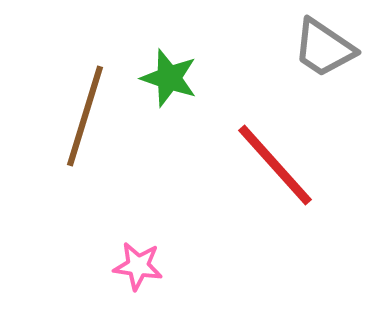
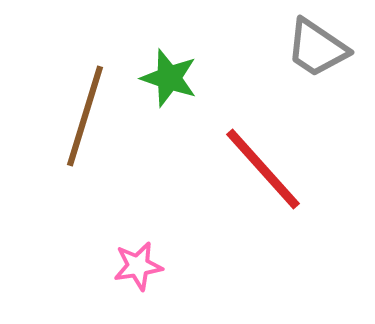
gray trapezoid: moved 7 px left
red line: moved 12 px left, 4 px down
pink star: rotated 18 degrees counterclockwise
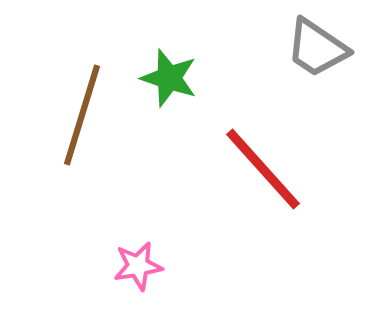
brown line: moved 3 px left, 1 px up
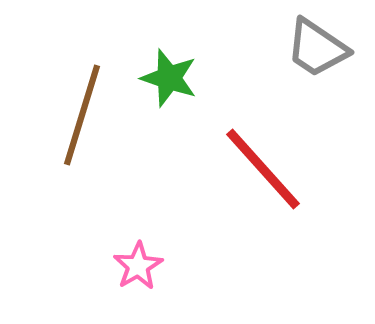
pink star: rotated 21 degrees counterclockwise
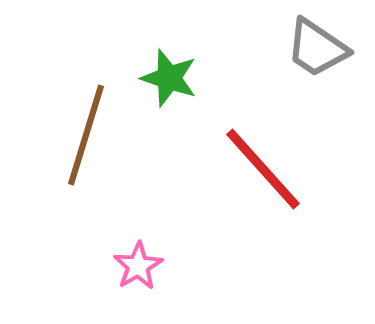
brown line: moved 4 px right, 20 px down
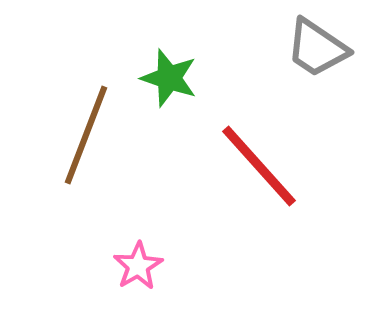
brown line: rotated 4 degrees clockwise
red line: moved 4 px left, 3 px up
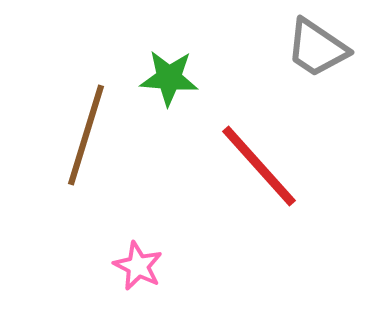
green star: rotated 14 degrees counterclockwise
brown line: rotated 4 degrees counterclockwise
pink star: rotated 15 degrees counterclockwise
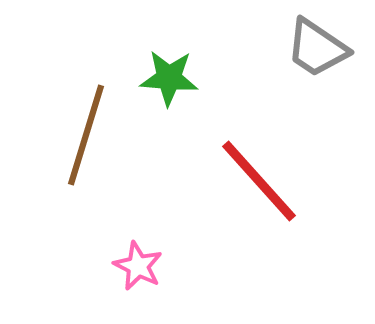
red line: moved 15 px down
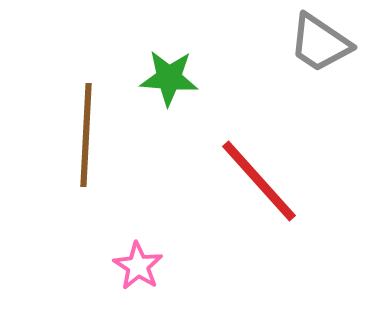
gray trapezoid: moved 3 px right, 5 px up
brown line: rotated 14 degrees counterclockwise
pink star: rotated 6 degrees clockwise
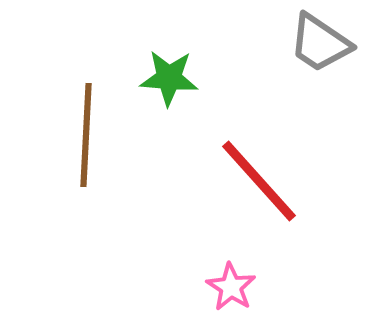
pink star: moved 93 px right, 21 px down
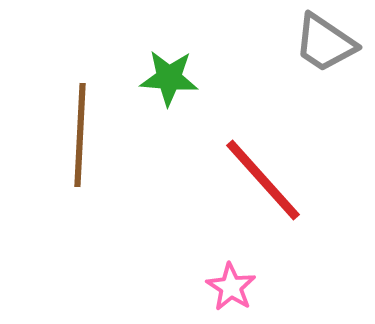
gray trapezoid: moved 5 px right
brown line: moved 6 px left
red line: moved 4 px right, 1 px up
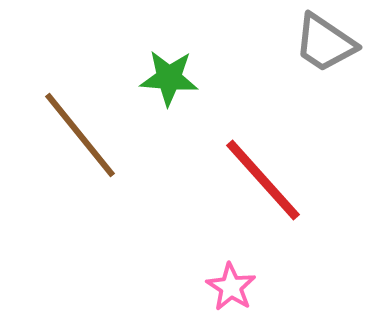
brown line: rotated 42 degrees counterclockwise
